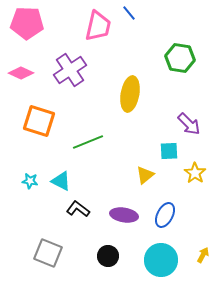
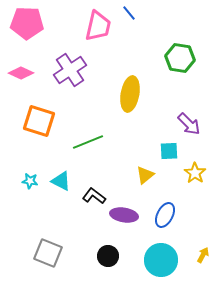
black L-shape: moved 16 px right, 13 px up
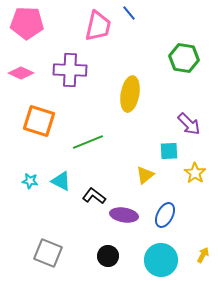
green hexagon: moved 4 px right
purple cross: rotated 36 degrees clockwise
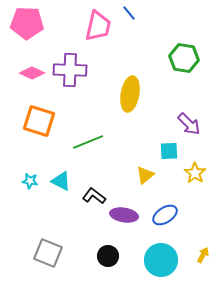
pink diamond: moved 11 px right
blue ellipse: rotated 30 degrees clockwise
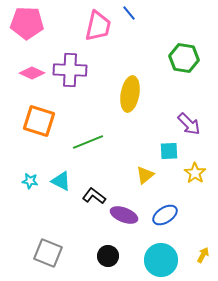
purple ellipse: rotated 12 degrees clockwise
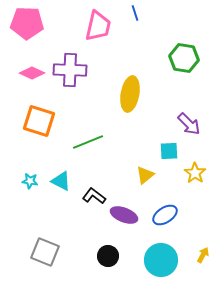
blue line: moved 6 px right; rotated 21 degrees clockwise
gray square: moved 3 px left, 1 px up
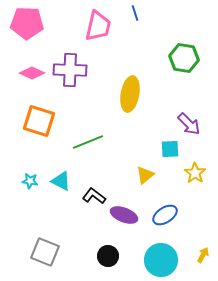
cyan square: moved 1 px right, 2 px up
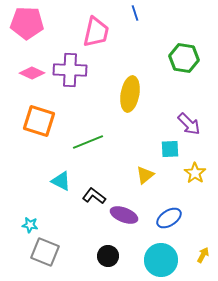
pink trapezoid: moved 2 px left, 6 px down
cyan star: moved 44 px down
blue ellipse: moved 4 px right, 3 px down
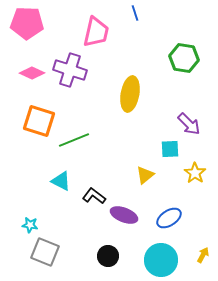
purple cross: rotated 16 degrees clockwise
green line: moved 14 px left, 2 px up
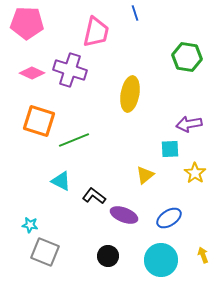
green hexagon: moved 3 px right, 1 px up
purple arrow: rotated 125 degrees clockwise
yellow arrow: rotated 49 degrees counterclockwise
